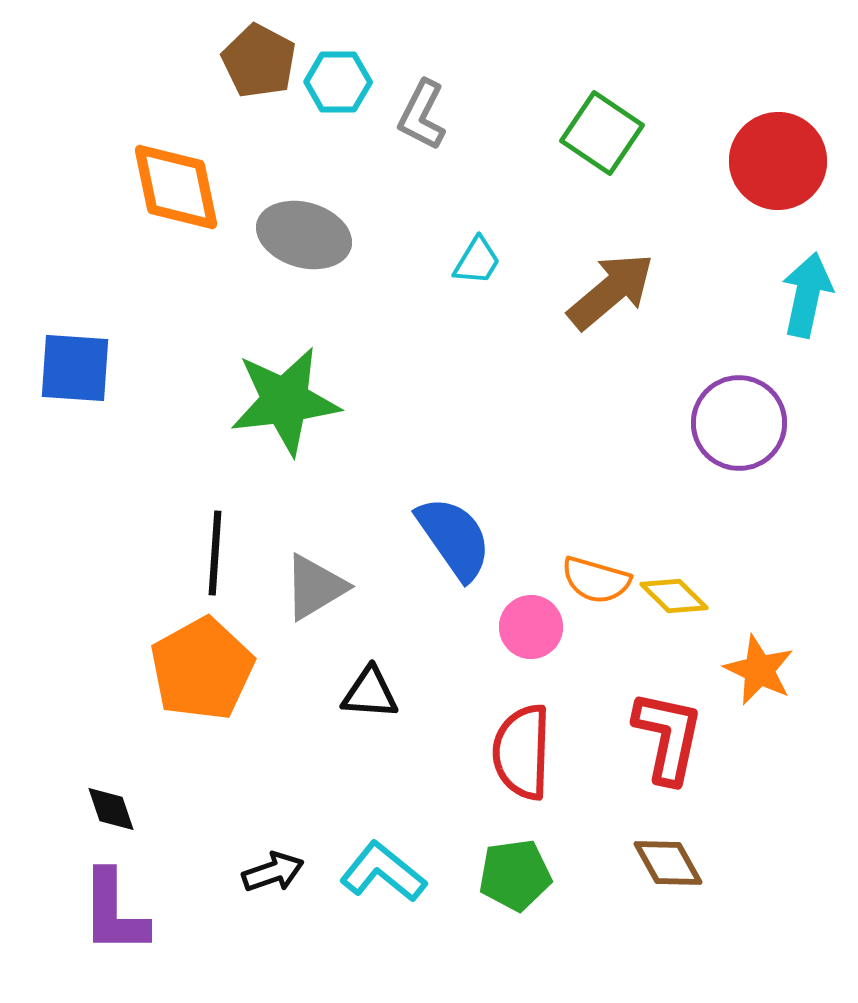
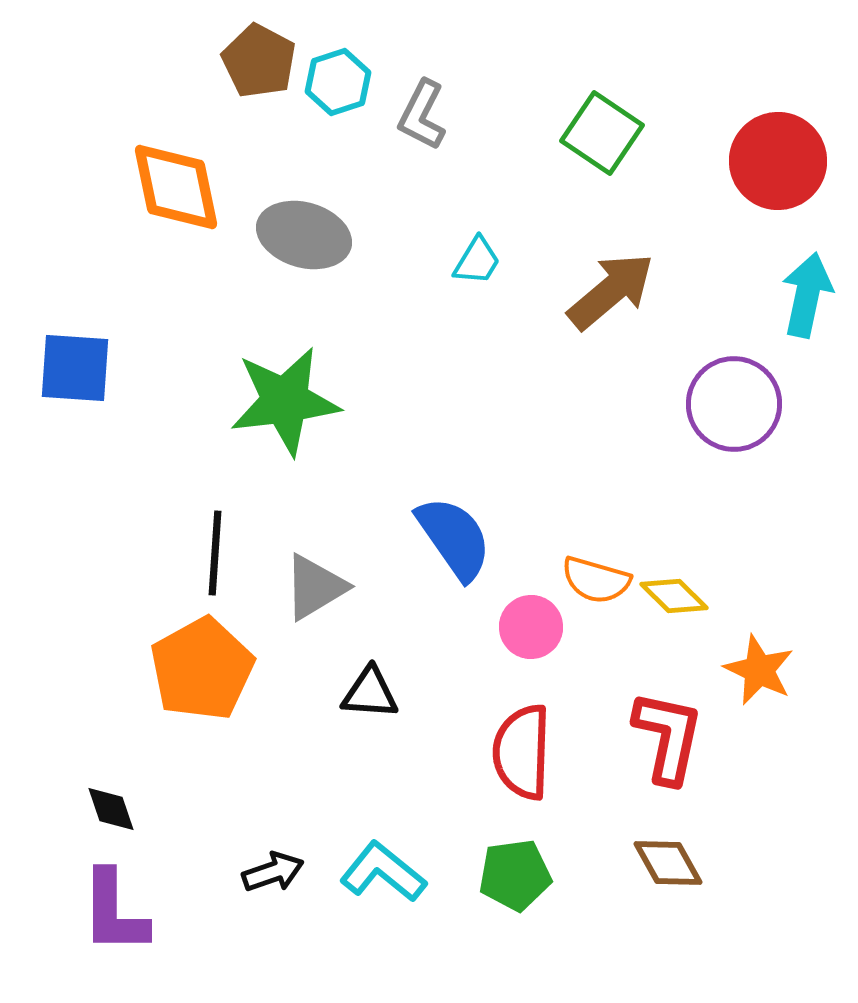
cyan hexagon: rotated 18 degrees counterclockwise
purple circle: moved 5 px left, 19 px up
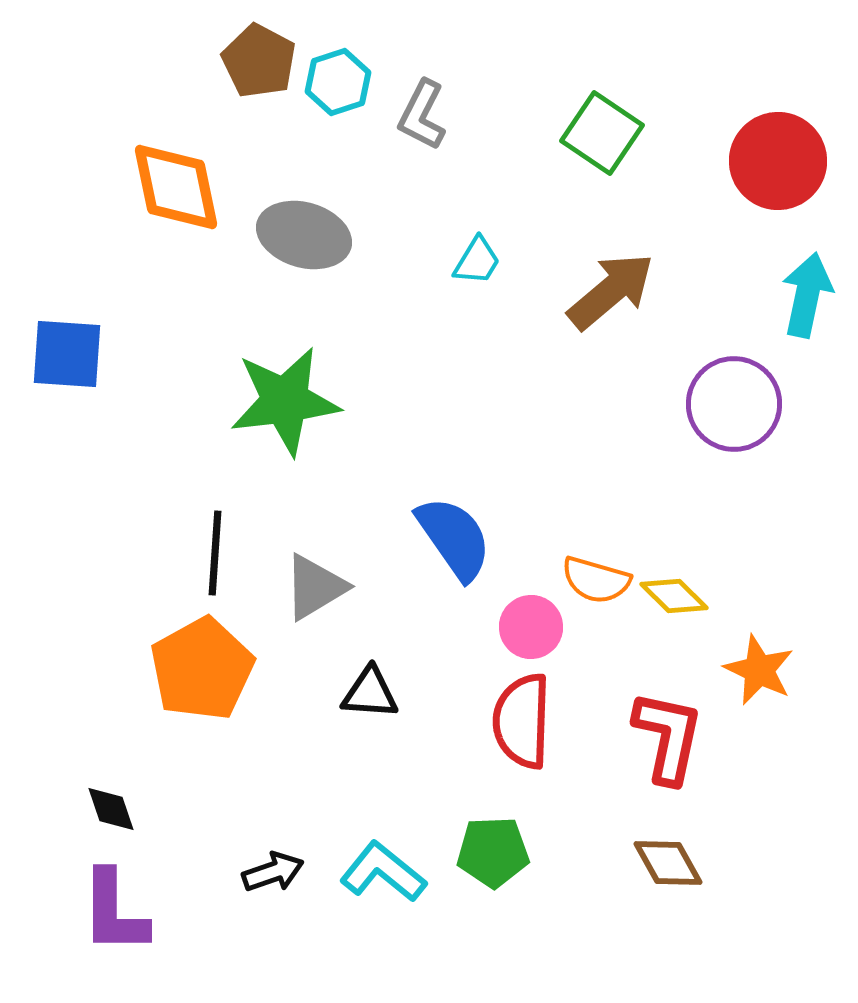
blue square: moved 8 px left, 14 px up
red semicircle: moved 31 px up
green pentagon: moved 22 px left, 23 px up; rotated 6 degrees clockwise
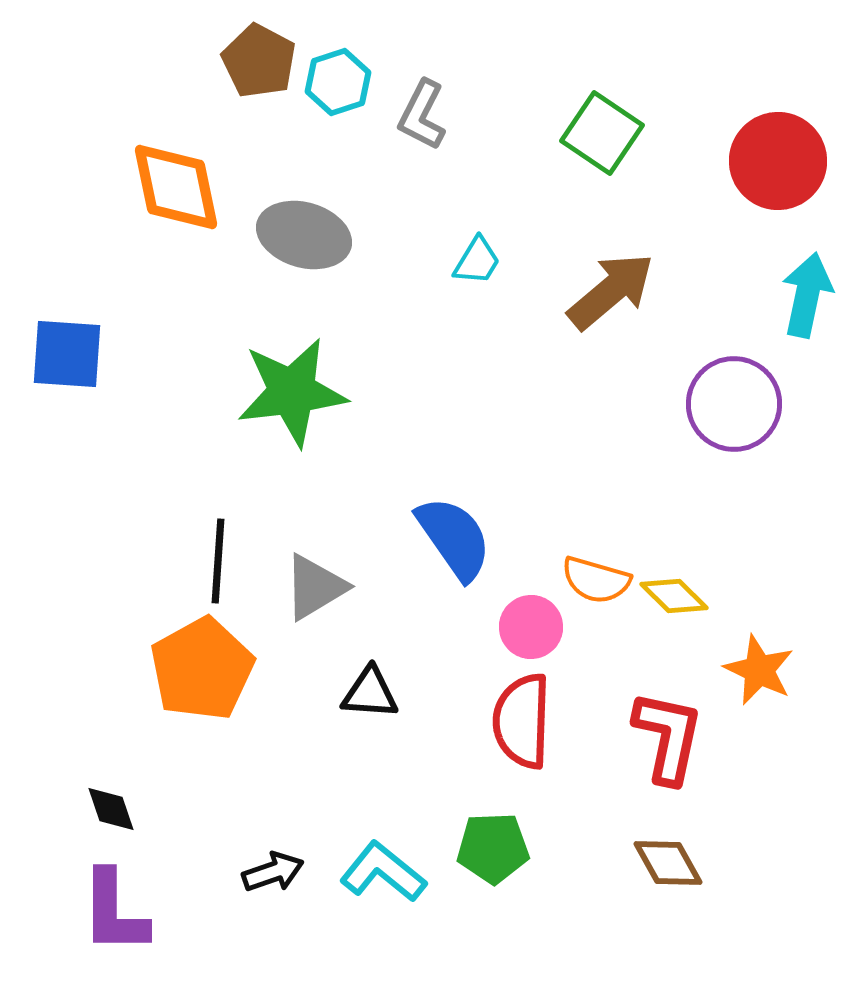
green star: moved 7 px right, 9 px up
black line: moved 3 px right, 8 px down
green pentagon: moved 4 px up
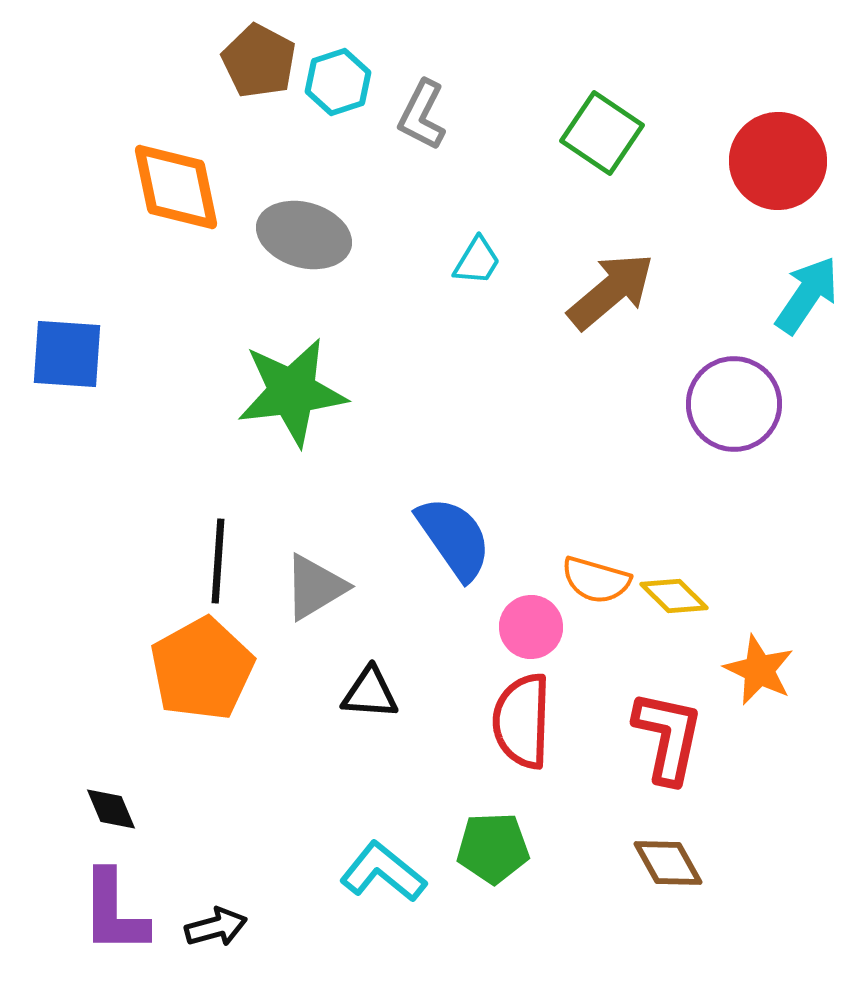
cyan arrow: rotated 22 degrees clockwise
black diamond: rotated 4 degrees counterclockwise
black arrow: moved 57 px left, 55 px down; rotated 4 degrees clockwise
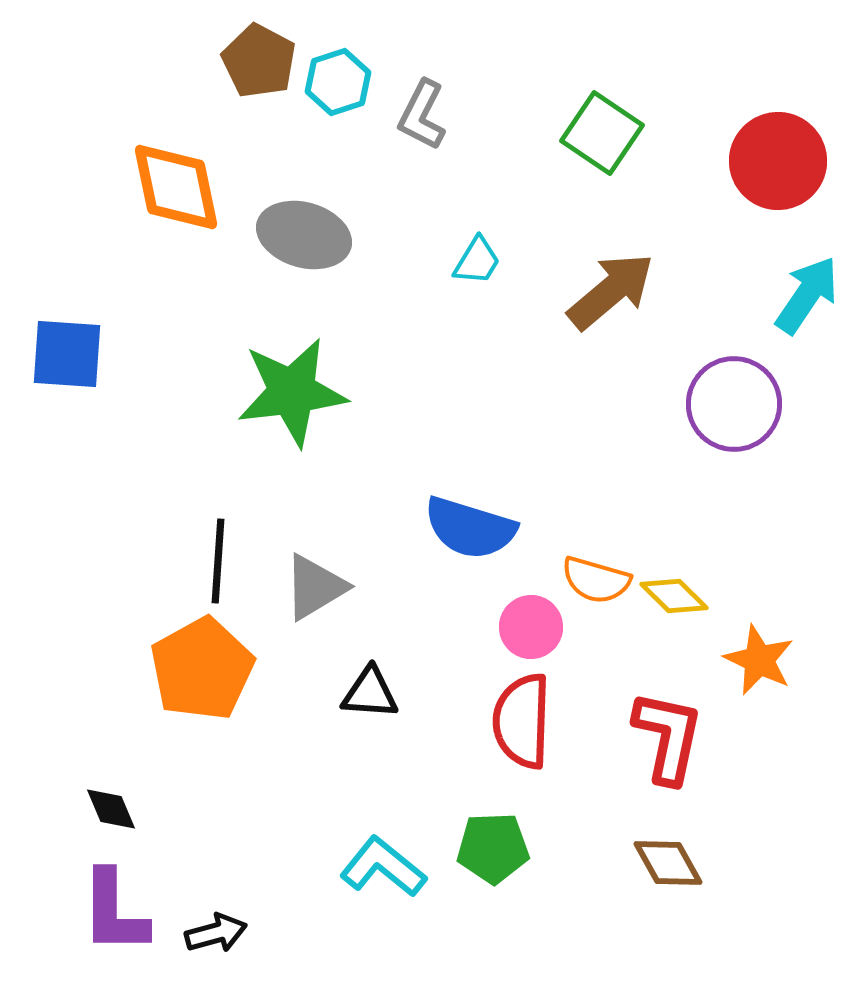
blue semicircle: moved 16 px right, 10 px up; rotated 142 degrees clockwise
orange star: moved 10 px up
cyan L-shape: moved 5 px up
black arrow: moved 6 px down
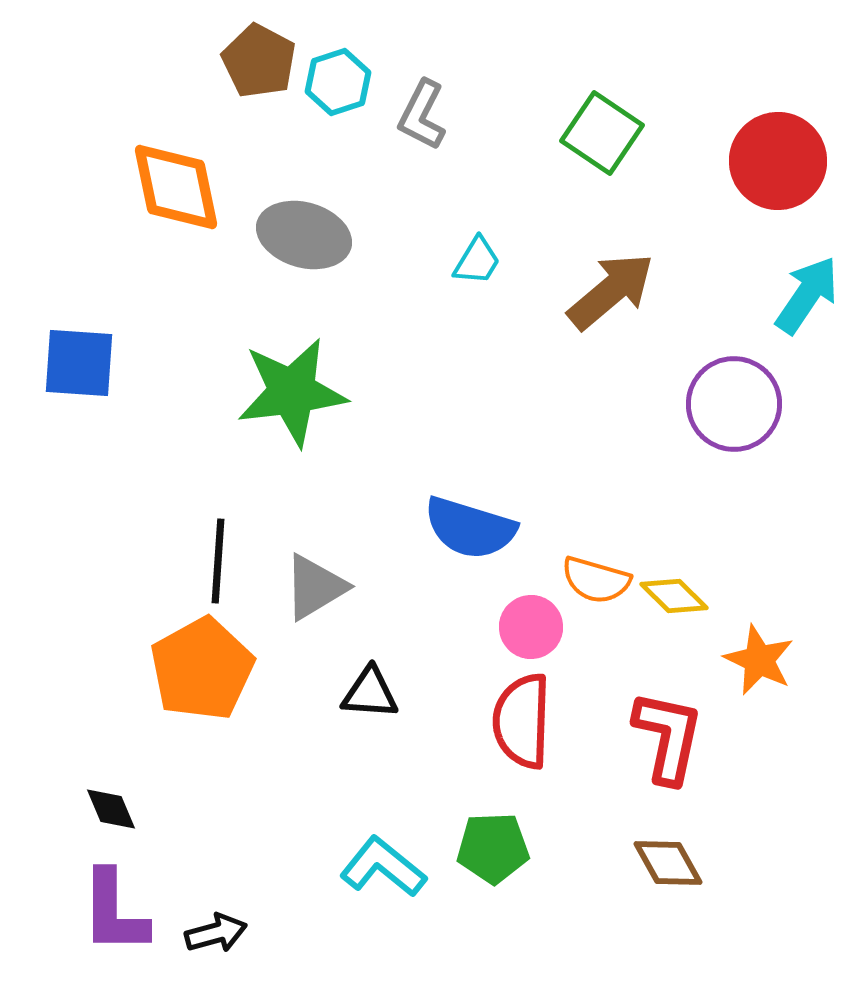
blue square: moved 12 px right, 9 px down
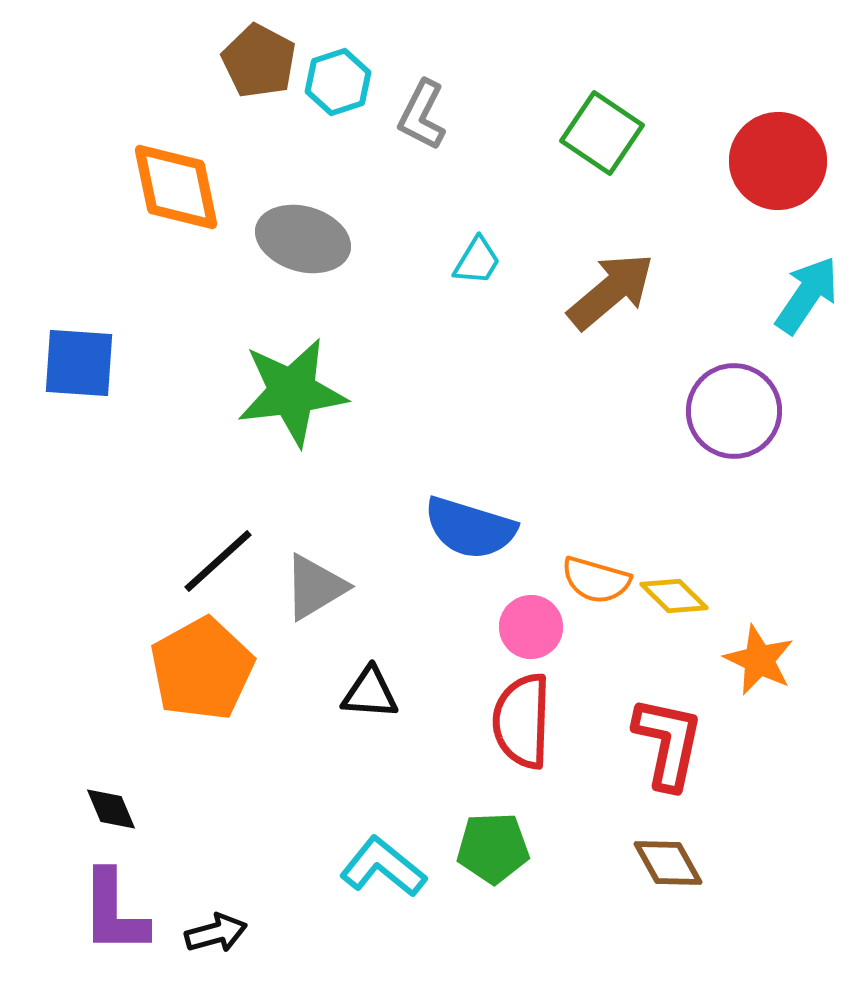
gray ellipse: moved 1 px left, 4 px down
purple circle: moved 7 px down
black line: rotated 44 degrees clockwise
red L-shape: moved 6 px down
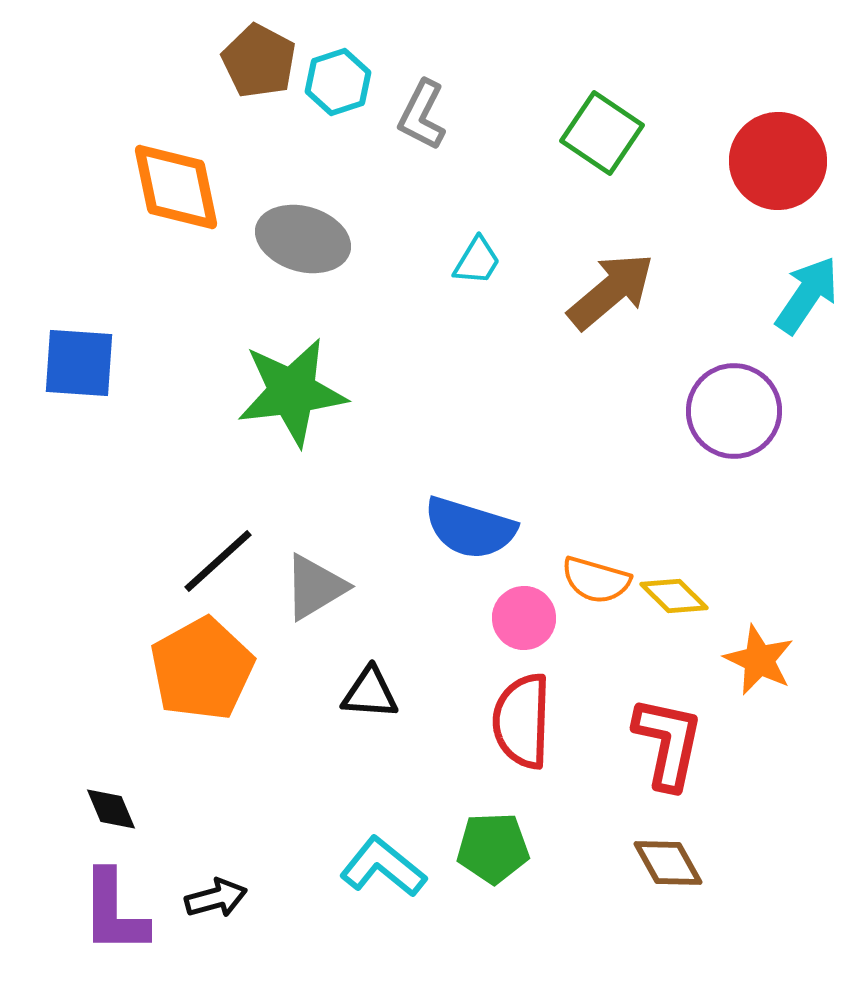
pink circle: moved 7 px left, 9 px up
black arrow: moved 35 px up
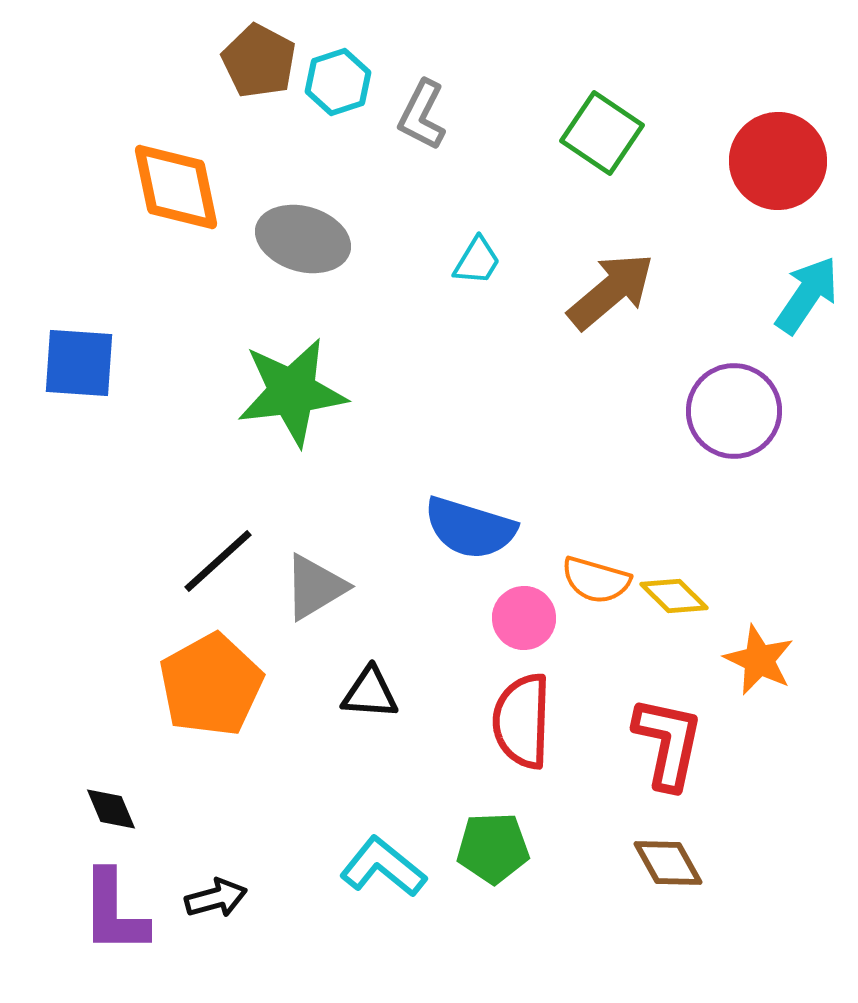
orange pentagon: moved 9 px right, 16 px down
